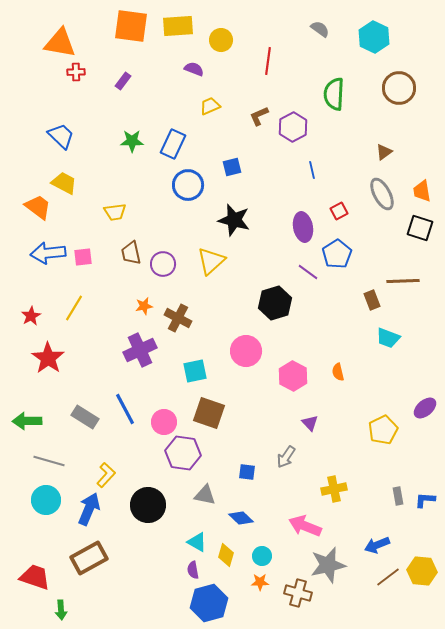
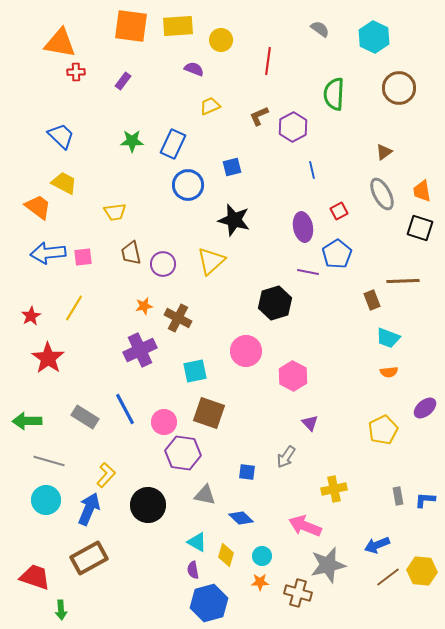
purple line at (308, 272): rotated 25 degrees counterclockwise
orange semicircle at (338, 372): moved 51 px right; rotated 84 degrees counterclockwise
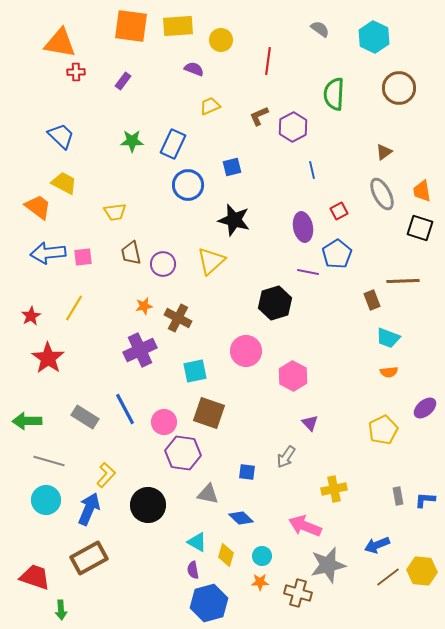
gray triangle at (205, 495): moved 3 px right, 1 px up
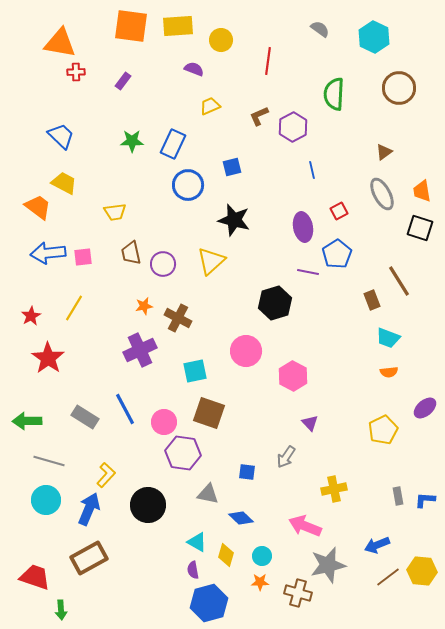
brown line at (403, 281): moved 4 px left; rotated 60 degrees clockwise
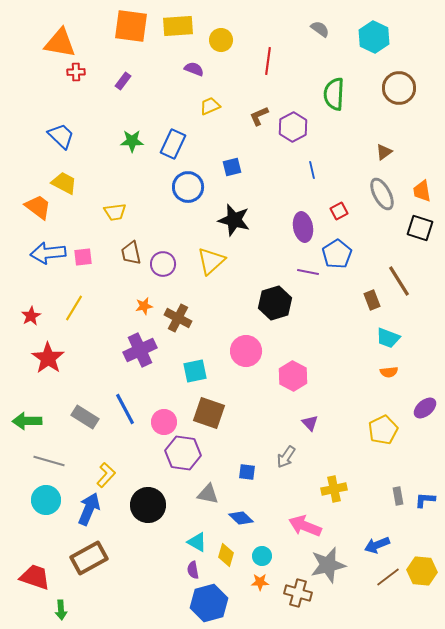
blue circle at (188, 185): moved 2 px down
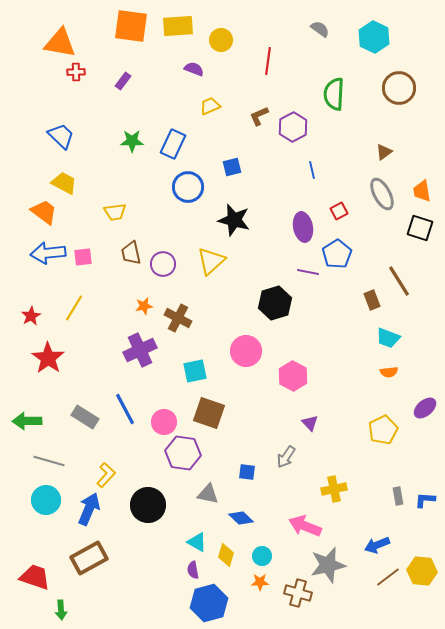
orange trapezoid at (38, 207): moved 6 px right, 5 px down
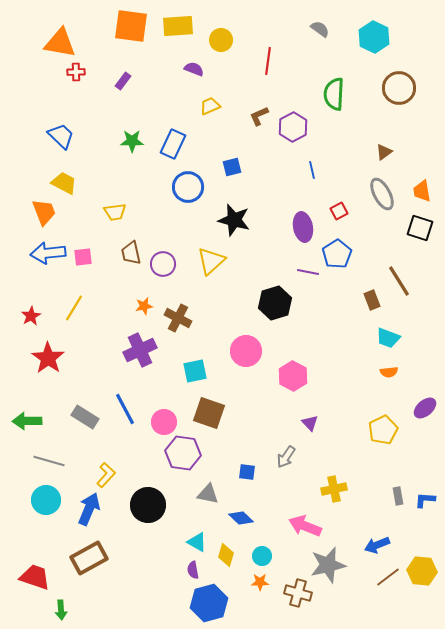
orange trapezoid at (44, 212): rotated 32 degrees clockwise
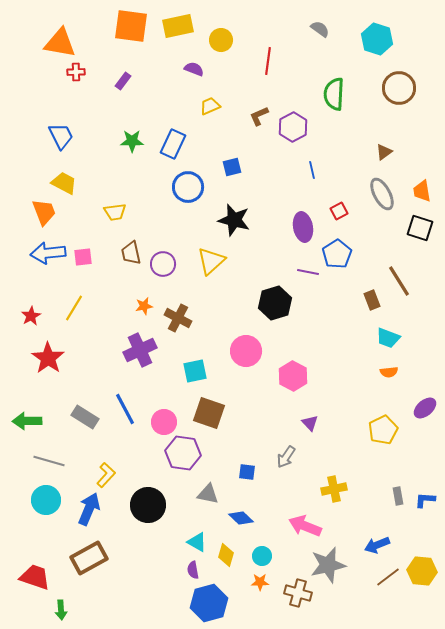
yellow rectangle at (178, 26): rotated 8 degrees counterclockwise
cyan hexagon at (374, 37): moved 3 px right, 2 px down; rotated 8 degrees counterclockwise
blue trapezoid at (61, 136): rotated 20 degrees clockwise
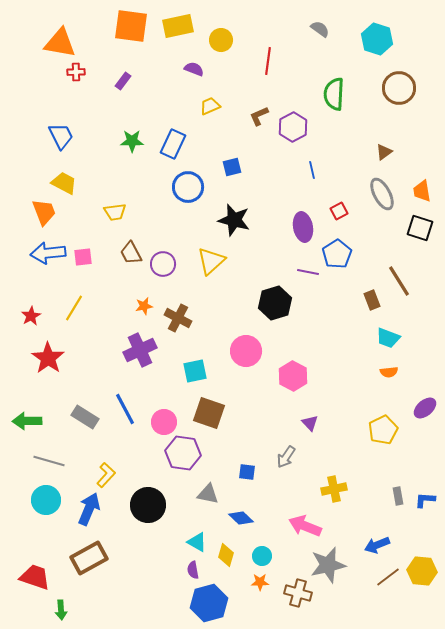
brown trapezoid at (131, 253): rotated 15 degrees counterclockwise
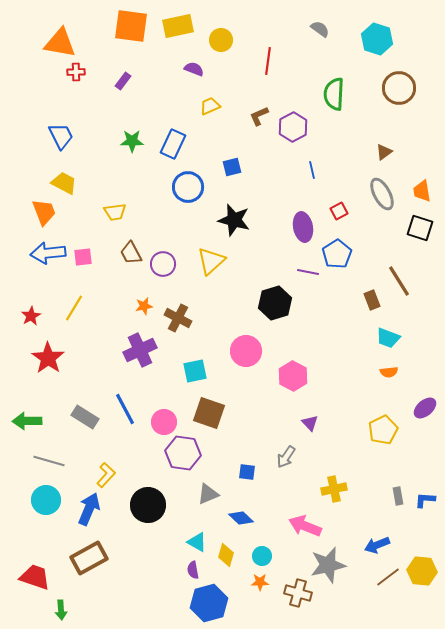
gray triangle at (208, 494): rotated 35 degrees counterclockwise
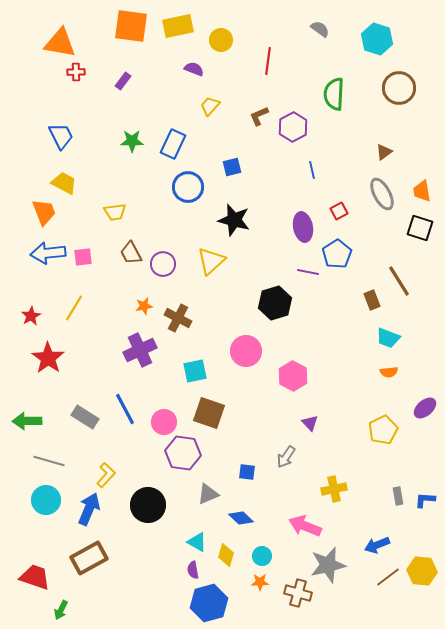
yellow trapezoid at (210, 106): rotated 25 degrees counterclockwise
green arrow at (61, 610): rotated 30 degrees clockwise
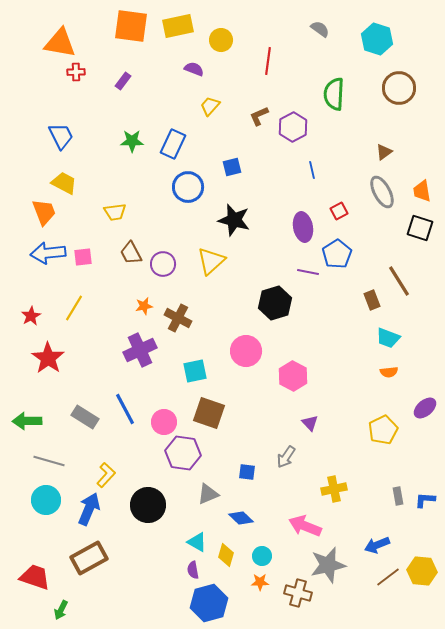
gray ellipse at (382, 194): moved 2 px up
